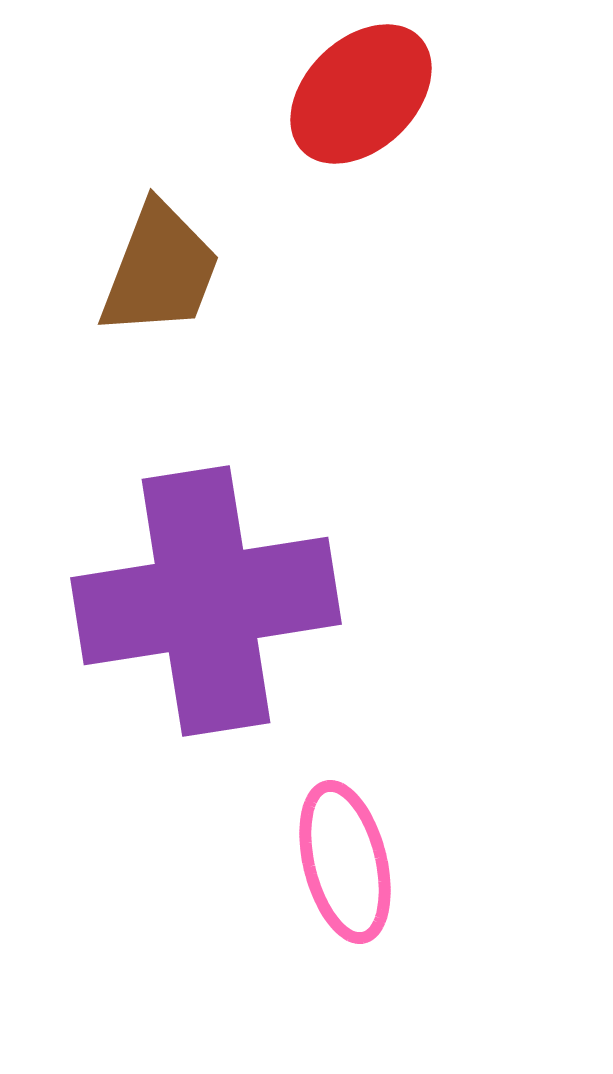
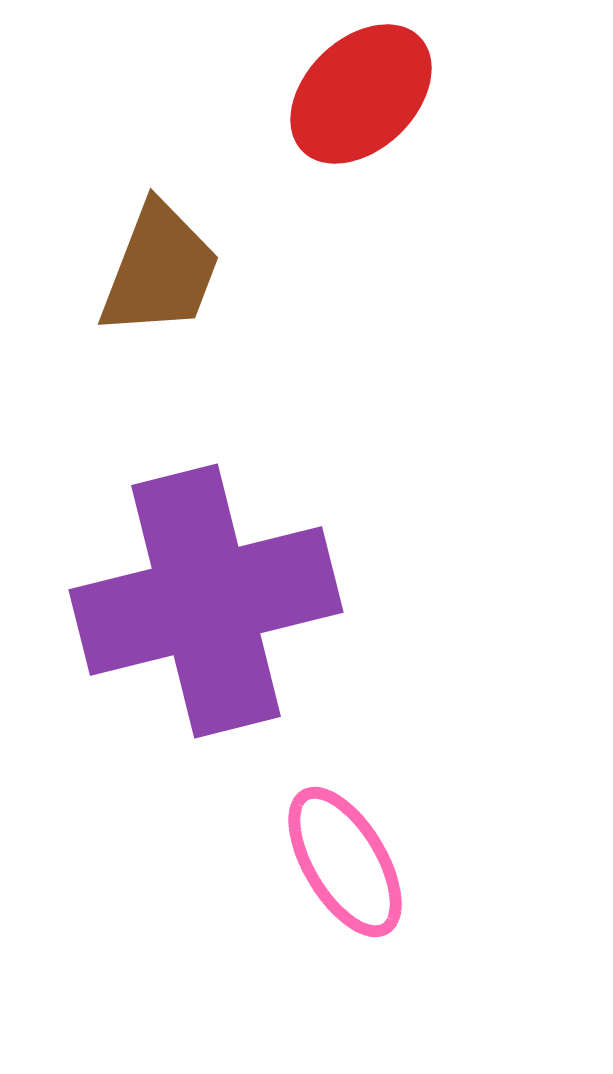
purple cross: rotated 5 degrees counterclockwise
pink ellipse: rotated 17 degrees counterclockwise
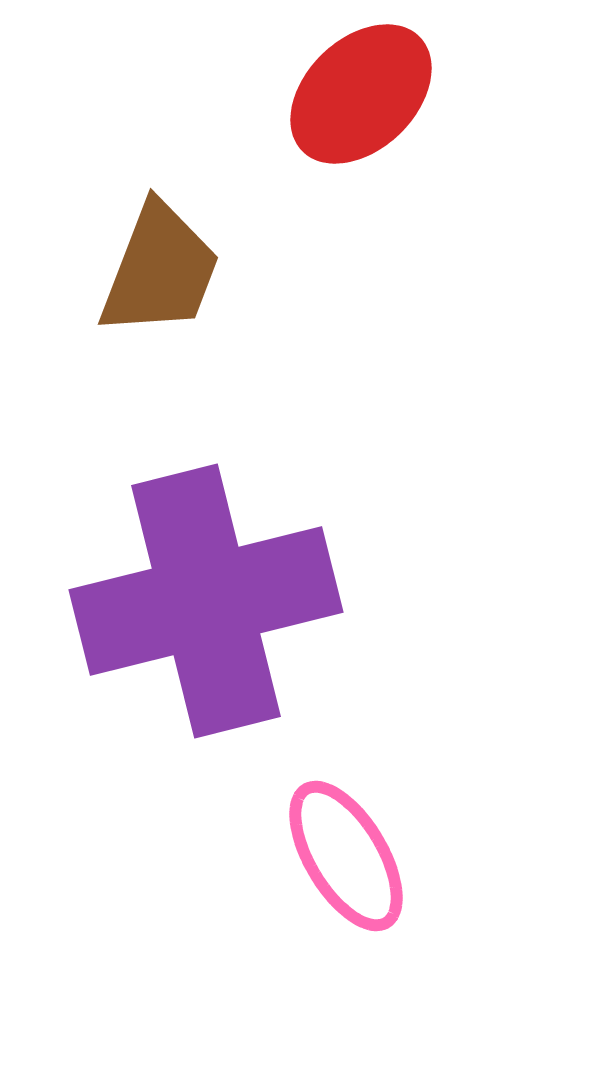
pink ellipse: moved 1 px right, 6 px up
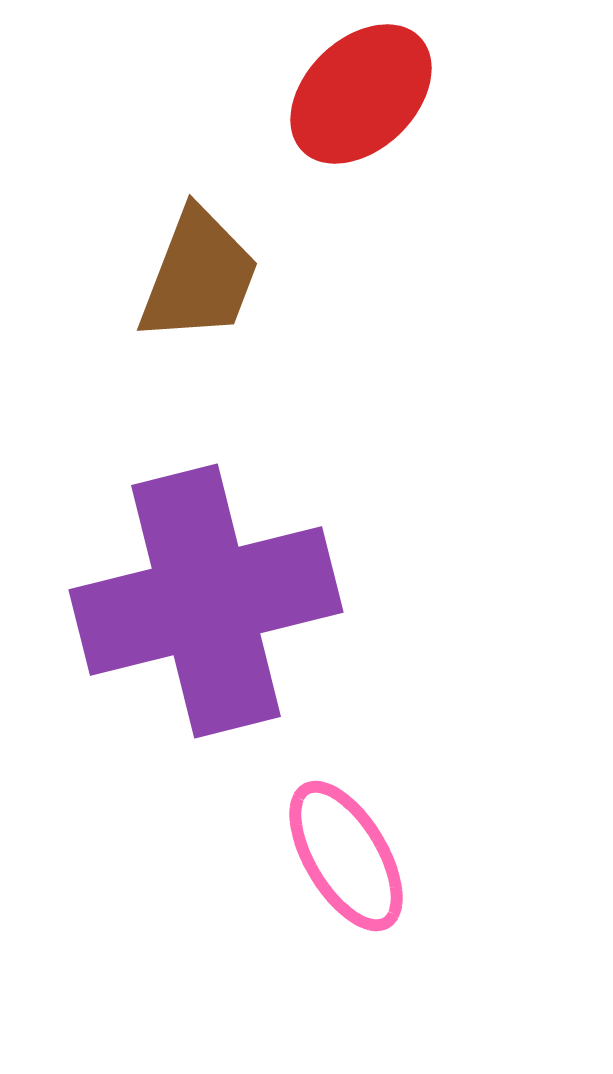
brown trapezoid: moved 39 px right, 6 px down
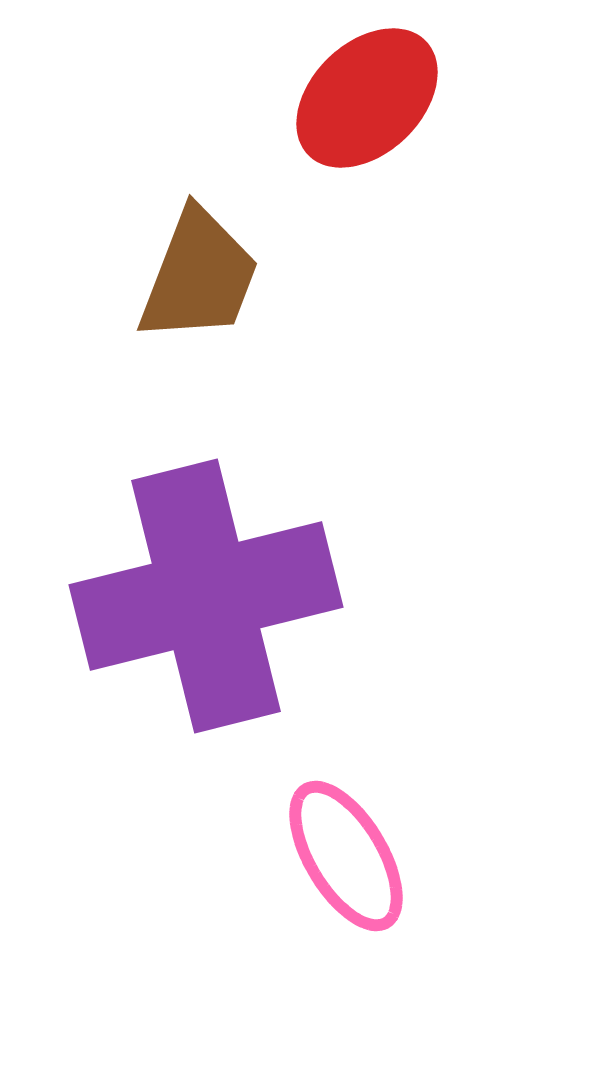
red ellipse: moved 6 px right, 4 px down
purple cross: moved 5 px up
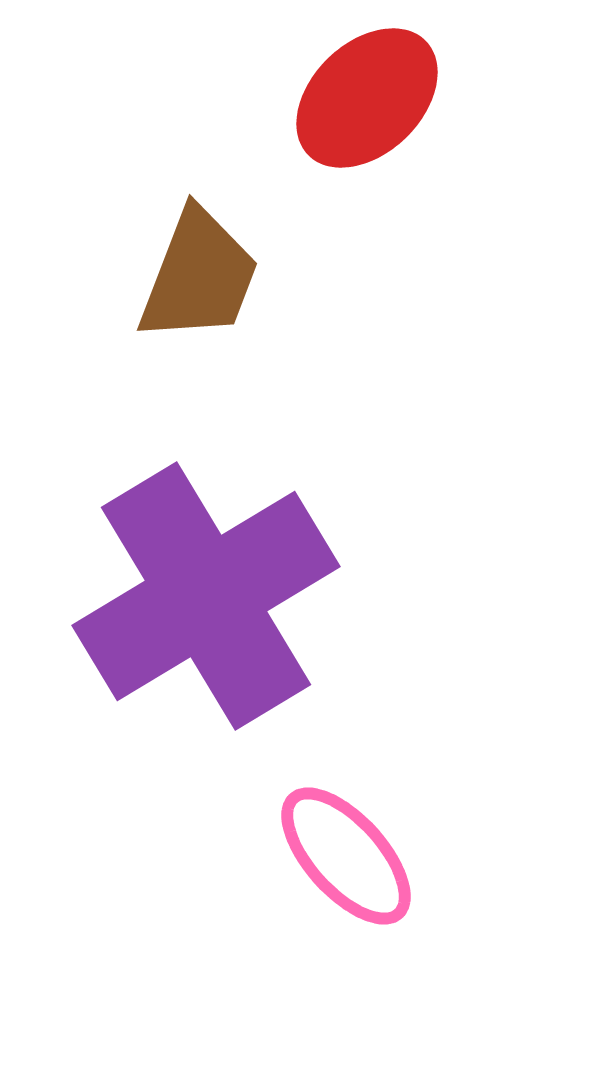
purple cross: rotated 17 degrees counterclockwise
pink ellipse: rotated 11 degrees counterclockwise
